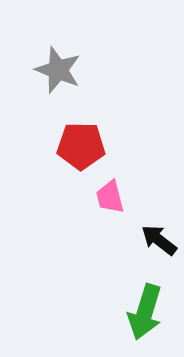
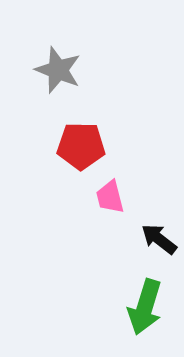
black arrow: moved 1 px up
green arrow: moved 5 px up
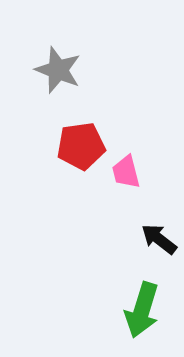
red pentagon: rotated 9 degrees counterclockwise
pink trapezoid: moved 16 px right, 25 px up
green arrow: moved 3 px left, 3 px down
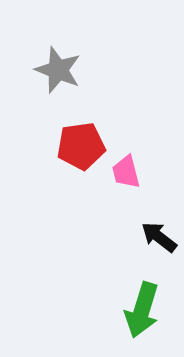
black arrow: moved 2 px up
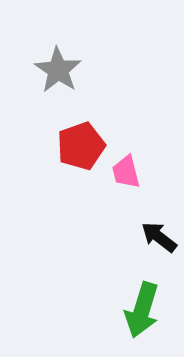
gray star: rotated 12 degrees clockwise
red pentagon: rotated 12 degrees counterclockwise
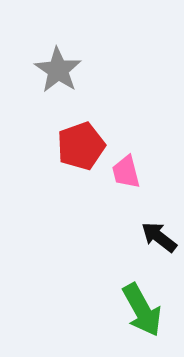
green arrow: rotated 46 degrees counterclockwise
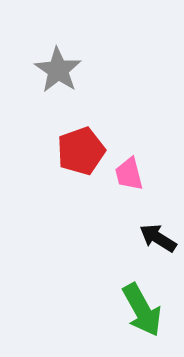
red pentagon: moved 5 px down
pink trapezoid: moved 3 px right, 2 px down
black arrow: moved 1 px left, 1 px down; rotated 6 degrees counterclockwise
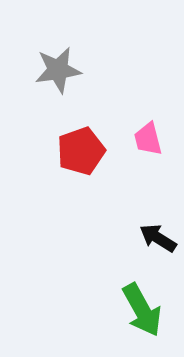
gray star: rotated 30 degrees clockwise
pink trapezoid: moved 19 px right, 35 px up
